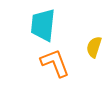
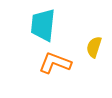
orange L-shape: rotated 48 degrees counterclockwise
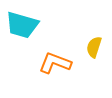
cyan trapezoid: moved 21 px left; rotated 80 degrees counterclockwise
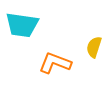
cyan trapezoid: rotated 8 degrees counterclockwise
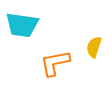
orange L-shape: rotated 32 degrees counterclockwise
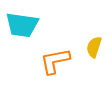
orange L-shape: moved 2 px up
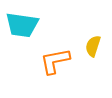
yellow semicircle: moved 1 px left, 1 px up
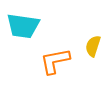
cyan trapezoid: moved 1 px right, 1 px down
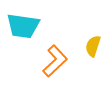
orange L-shape: rotated 148 degrees clockwise
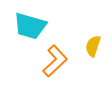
cyan trapezoid: moved 7 px right; rotated 8 degrees clockwise
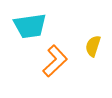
cyan trapezoid: rotated 24 degrees counterclockwise
